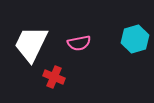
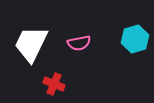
red cross: moved 7 px down
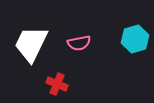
red cross: moved 3 px right
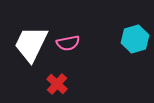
pink semicircle: moved 11 px left
red cross: rotated 20 degrees clockwise
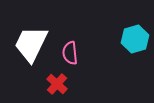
pink semicircle: moved 2 px right, 10 px down; rotated 95 degrees clockwise
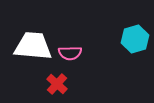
white trapezoid: moved 2 px right, 2 px down; rotated 69 degrees clockwise
pink semicircle: rotated 85 degrees counterclockwise
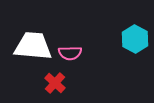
cyan hexagon: rotated 16 degrees counterclockwise
red cross: moved 2 px left, 1 px up
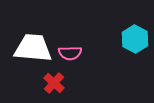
white trapezoid: moved 2 px down
red cross: moved 1 px left
